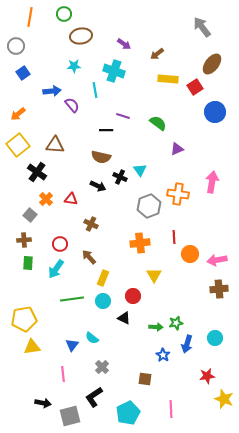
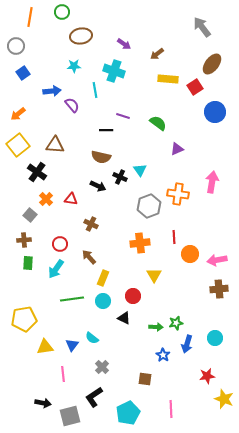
green circle at (64, 14): moved 2 px left, 2 px up
yellow triangle at (32, 347): moved 13 px right
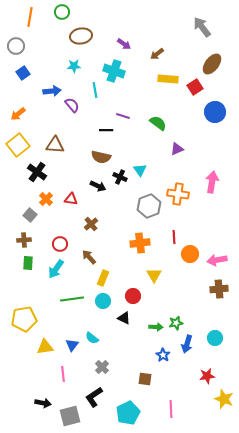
brown cross at (91, 224): rotated 24 degrees clockwise
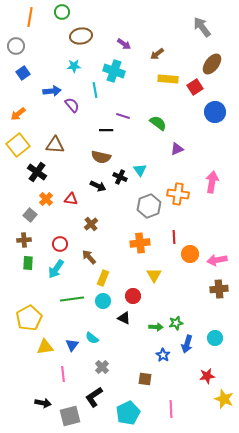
yellow pentagon at (24, 319): moved 5 px right, 1 px up; rotated 20 degrees counterclockwise
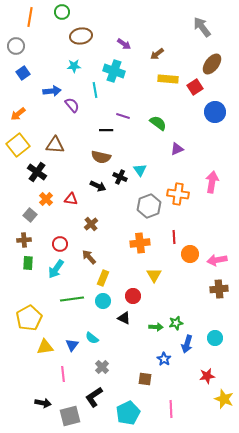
blue star at (163, 355): moved 1 px right, 4 px down
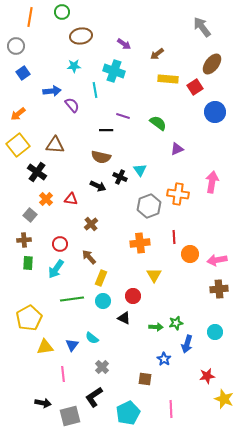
yellow rectangle at (103, 278): moved 2 px left
cyan circle at (215, 338): moved 6 px up
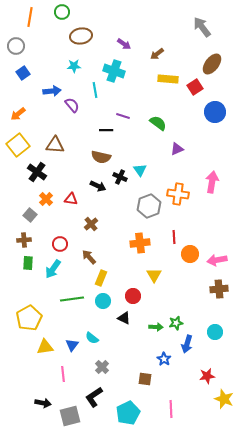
cyan arrow at (56, 269): moved 3 px left
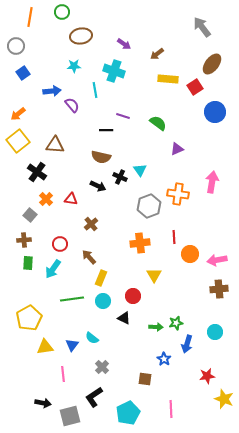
yellow square at (18, 145): moved 4 px up
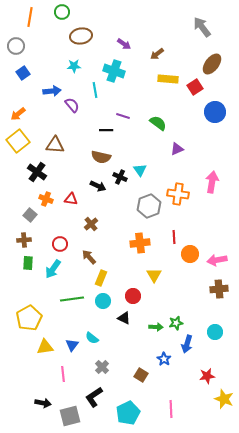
orange cross at (46, 199): rotated 24 degrees counterclockwise
brown square at (145, 379): moved 4 px left, 4 px up; rotated 24 degrees clockwise
